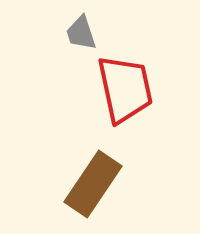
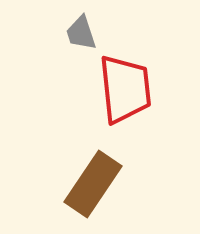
red trapezoid: rotated 6 degrees clockwise
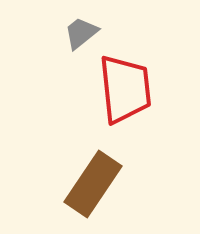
gray trapezoid: rotated 69 degrees clockwise
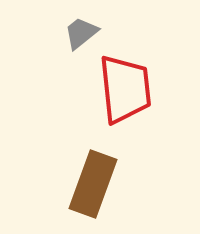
brown rectangle: rotated 14 degrees counterclockwise
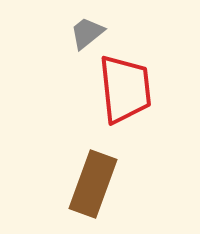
gray trapezoid: moved 6 px right
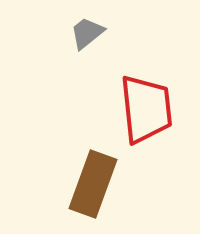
red trapezoid: moved 21 px right, 20 px down
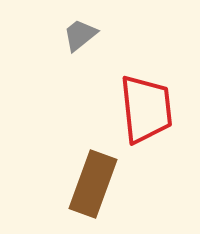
gray trapezoid: moved 7 px left, 2 px down
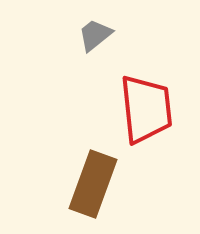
gray trapezoid: moved 15 px right
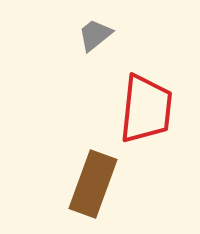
red trapezoid: rotated 12 degrees clockwise
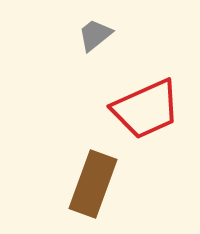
red trapezoid: rotated 60 degrees clockwise
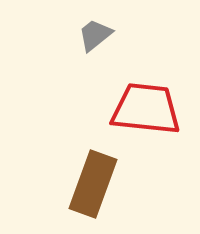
red trapezoid: rotated 150 degrees counterclockwise
